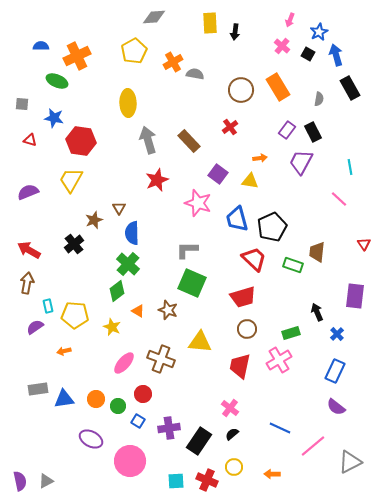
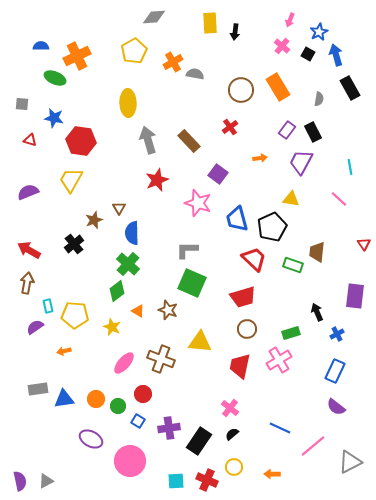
green ellipse at (57, 81): moved 2 px left, 3 px up
yellow triangle at (250, 181): moved 41 px right, 18 px down
blue cross at (337, 334): rotated 16 degrees clockwise
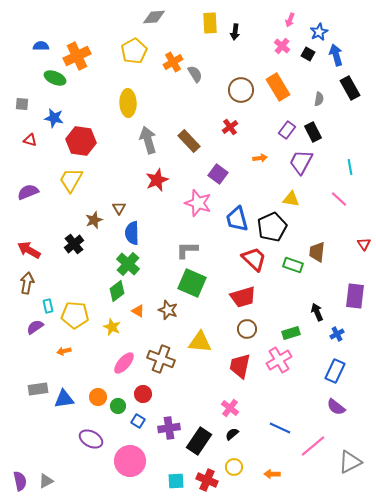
gray semicircle at (195, 74): rotated 48 degrees clockwise
orange circle at (96, 399): moved 2 px right, 2 px up
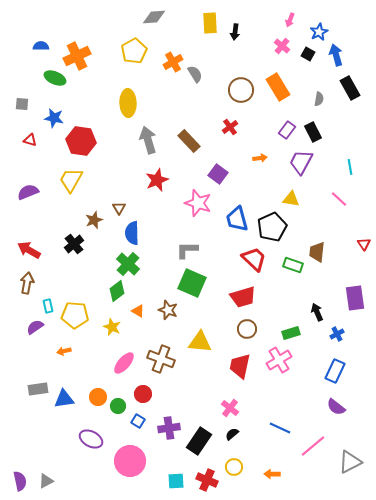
purple rectangle at (355, 296): moved 2 px down; rotated 15 degrees counterclockwise
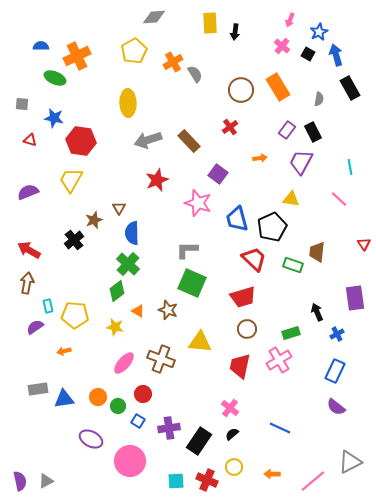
gray arrow at (148, 140): rotated 92 degrees counterclockwise
black cross at (74, 244): moved 4 px up
yellow star at (112, 327): moved 3 px right; rotated 12 degrees counterclockwise
pink line at (313, 446): moved 35 px down
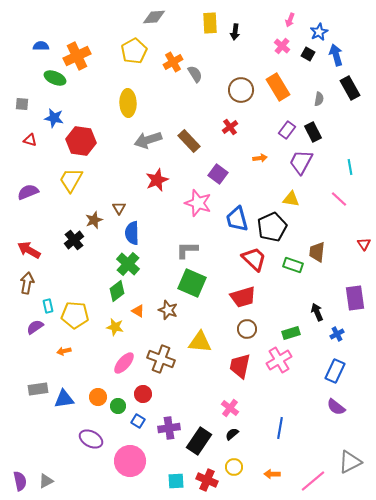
blue line at (280, 428): rotated 75 degrees clockwise
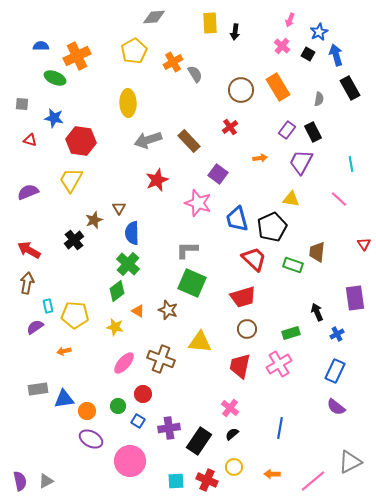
cyan line at (350, 167): moved 1 px right, 3 px up
pink cross at (279, 360): moved 4 px down
orange circle at (98, 397): moved 11 px left, 14 px down
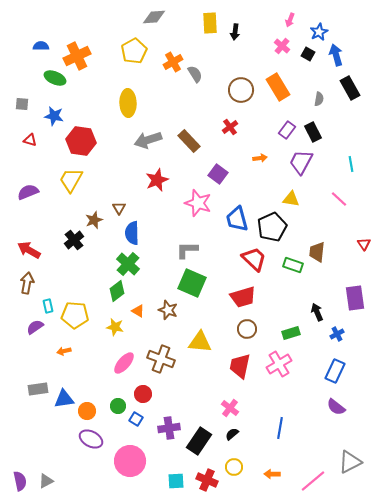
blue star at (54, 118): moved 2 px up
blue square at (138, 421): moved 2 px left, 2 px up
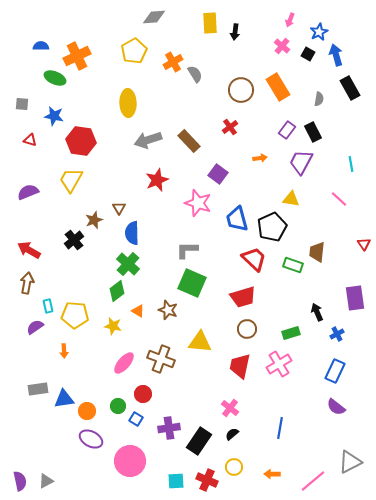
yellow star at (115, 327): moved 2 px left, 1 px up
orange arrow at (64, 351): rotated 80 degrees counterclockwise
